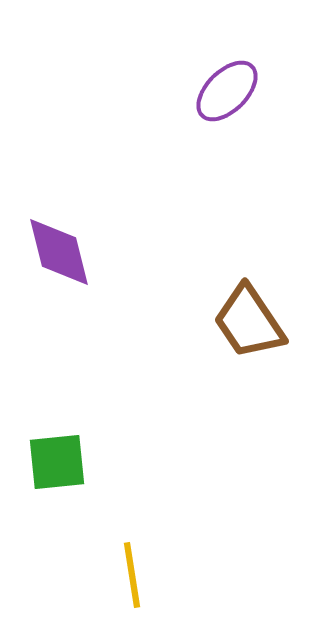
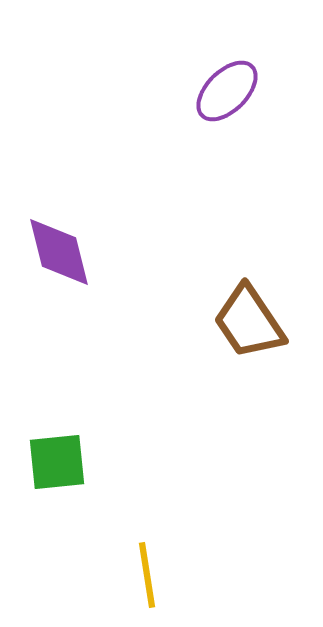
yellow line: moved 15 px right
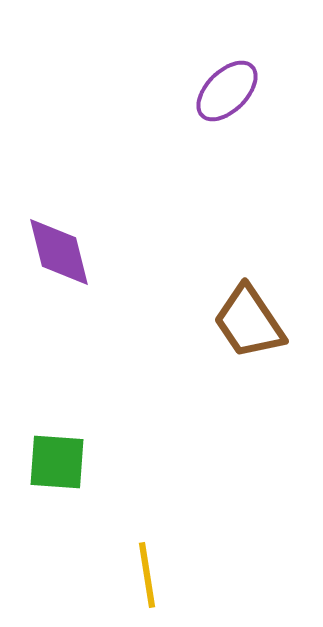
green square: rotated 10 degrees clockwise
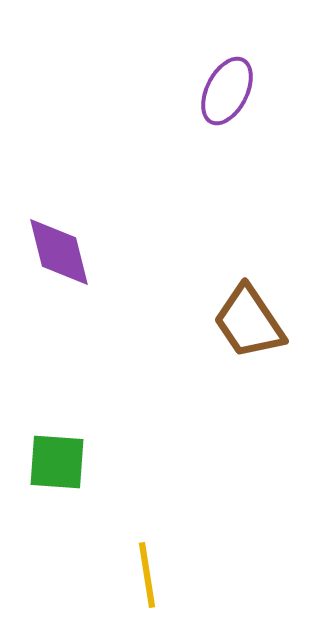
purple ellipse: rotated 18 degrees counterclockwise
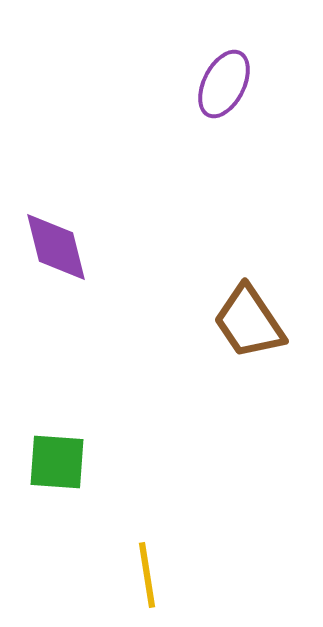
purple ellipse: moved 3 px left, 7 px up
purple diamond: moved 3 px left, 5 px up
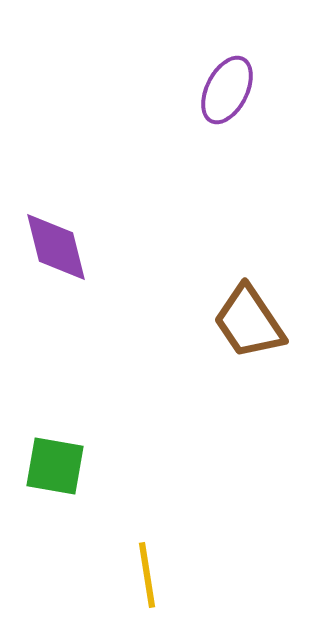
purple ellipse: moved 3 px right, 6 px down
green square: moved 2 px left, 4 px down; rotated 6 degrees clockwise
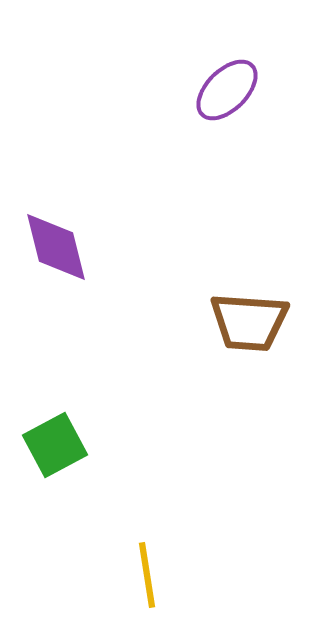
purple ellipse: rotated 18 degrees clockwise
brown trapezoid: rotated 52 degrees counterclockwise
green square: moved 21 px up; rotated 38 degrees counterclockwise
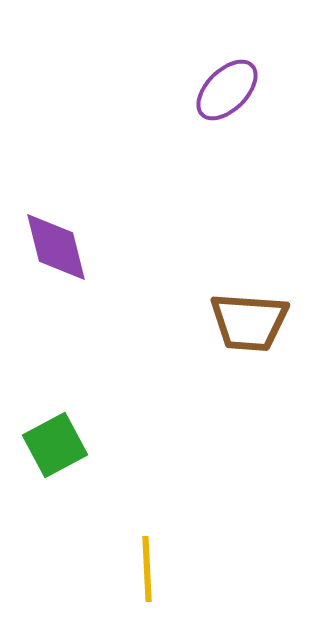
yellow line: moved 6 px up; rotated 6 degrees clockwise
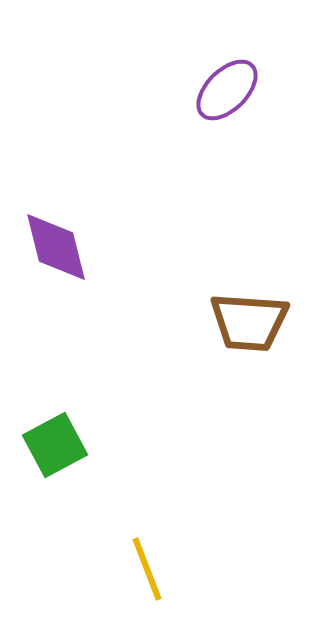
yellow line: rotated 18 degrees counterclockwise
